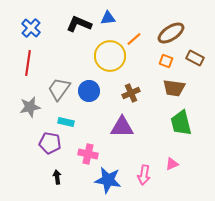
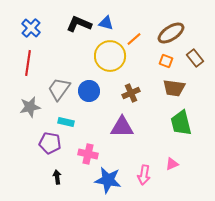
blue triangle: moved 2 px left, 5 px down; rotated 21 degrees clockwise
brown rectangle: rotated 24 degrees clockwise
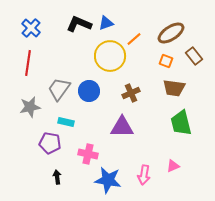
blue triangle: rotated 35 degrees counterclockwise
brown rectangle: moved 1 px left, 2 px up
pink triangle: moved 1 px right, 2 px down
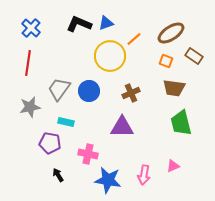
brown rectangle: rotated 18 degrees counterclockwise
black arrow: moved 1 px right, 2 px up; rotated 24 degrees counterclockwise
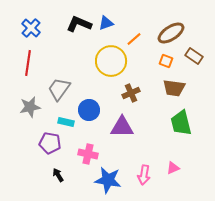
yellow circle: moved 1 px right, 5 px down
blue circle: moved 19 px down
pink triangle: moved 2 px down
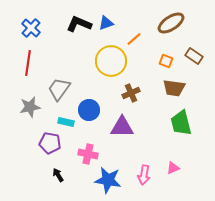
brown ellipse: moved 10 px up
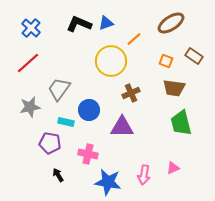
red line: rotated 40 degrees clockwise
blue star: moved 2 px down
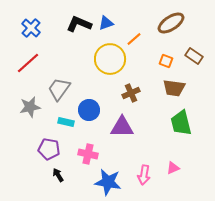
yellow circle: moved 1 px left, 2 px up
purple pentagon: moved 1 px left, 6 px down
